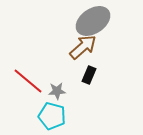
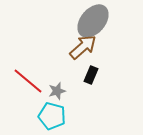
gray ellipse: rotated 16 degrees counterclockwise
black rectangle: moved 2 px right
gray star: rotated 12 degrees counterclockwise
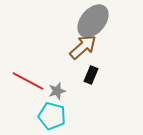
red line: rotated 12 degrees counterclockwise
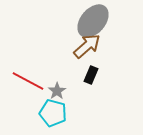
brown arrow: moved 4 px right, 1 px up
gray star: rotated 18 degrees counterclockwise
cyan pentagon: moved 1 px right, 3 px up
